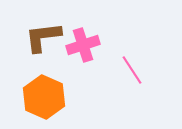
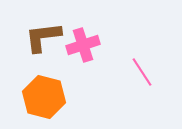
pink line: moved 10 px right, 2 px down
orange hexagon: rotated 9 degrees counterclockwise
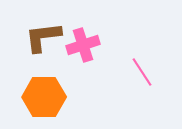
orange hexagon: rotated 15 degrees counterclockwise
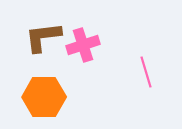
pink line: moved 4 px right; rotated 16 degrees clockwise
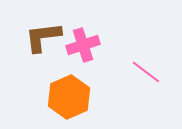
pink line: rotated 36 degrees counterclockwise
orange hexagon: moved 25 px right; rotated 24 degrees counterclockwise
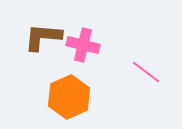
brown L-shape: rotated 12 degrees clockwise
pink cross: rotated 32 degrees clockwise
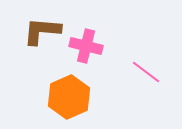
brown L-shape: moved 1 px left, 6 px up
pink cross: moved 3 px right, 1 px down
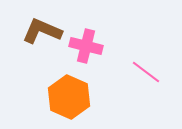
brown L-shape: rotated 18 degrees clockwise
orange hexagon: rotated 12 degrees counterclockwise
